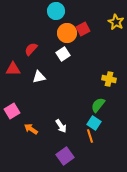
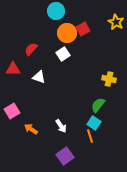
white triangle: rotated 32 degrees clockwise
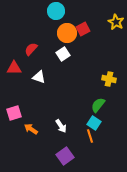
red triangle: moved 1 px right, 1 px up
pink square: moved 2 px right, 2 px down; rotated 14 degrees clockwise
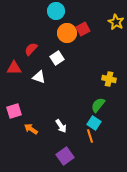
white square: moved 6 px left, 4 px down
pink square: moved 2 px up
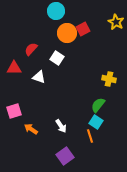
white square: rotated 24 degrees counterclockwise
cyan square: moved 2 px right, 1 px up
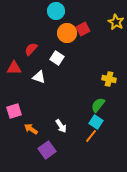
orange line: moved 1 px right; rotated 56 degrees clockwise
purple square: moved 18 px left, 6 px up
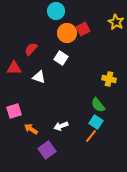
white square: moved 4 px right
green semicircle: rotated 77 degrees counterclockwise
white arrow: rotated 104 degrees clockwise
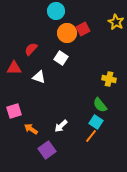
green semicircle: moved 2 px right
white arrow: rotated 24 degrees counterclockwise
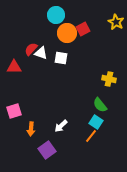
cyan circle: moved 4 px down
white square: rotated 24 degrees counterclockwise
red triangle: moved 1 px up
white triangle: moved 2 px right, 24 px up
orange arrow: rotated 120 degrees counterclockwise
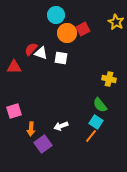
white arrow: rotated 24 degrees clockwise
purple square: moved 4 px left, 6 px up
